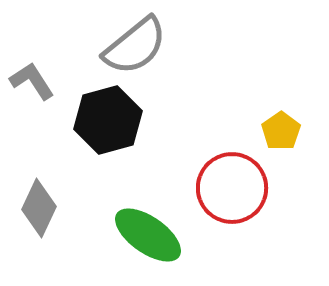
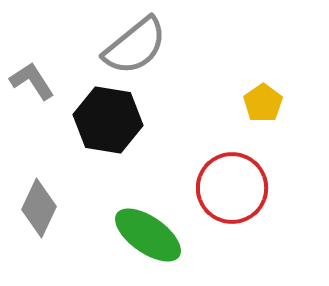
black hexagon: rotated 24 degrees clockwise
yellow pentagon: moved 18 px left, 28 px up
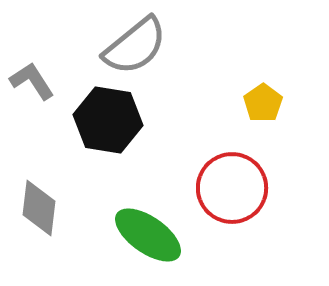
gray diamond: rotated 18 degrees counterclockwise
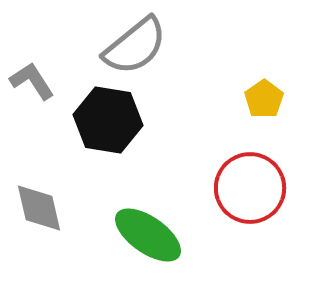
yellow pentagon: moved 1 px right, 4 px up
red circle: moved 18 px right
gray diamond: rotated 20 degrees counterclockwise
